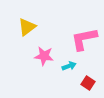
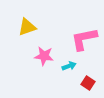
yellow triangle: rotated 18 degrees clockwise
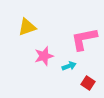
pink star: rotated 24 degrees counterclockwise
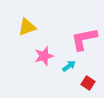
cyan arrow: rotated 16 degrees counterclockwise
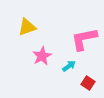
pink star: moved 2 px left; rotated 12 degrees counterclockwise
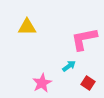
yellow triangle: rotated 18 degrees clockwise
pink star: moved 27 px down
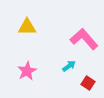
pink L-shape: rotated 60 degrees clockwise
pink star: moved 15 px left, 12 px up
